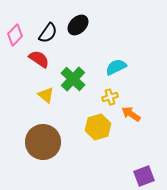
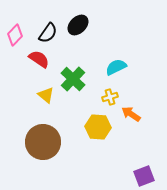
yellow hexagon: rotated 20 degrees clockwise
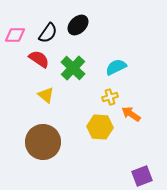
pink diamond: rotated 45 degrees clockwise
green cross: moved 11 px up
yellow hexagon: moved 2 px right
purple square: moved 2 px left
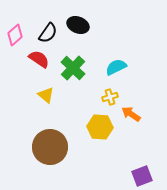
black ellipse: rotated 65 degrees clockwise
pink diamond: rotated 40 degrees counterclockwise
brown circle: moved 7 px right, 5 px down
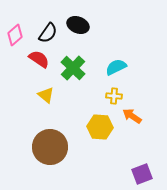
yellow cross: moved 4 px right, 1 px up; rotated 21 degrees clockwise
orange arrow: moved 1 px right, 2 px down
purple square: moved 2 px up
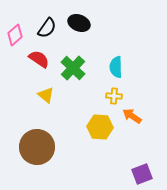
black ellipse: moved 1 px right, 2 px up
black semicircle: moved 1 px left, 5 px up
cyan semicircle: rotated 65 degrees counterclockwise
brown circle: moved 13 px left
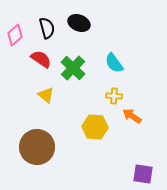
black semicircle: rotated 50 degrees counterclockwise
red semicircle: moved 2 px right
cyan semicircle: moved 2 px left, 4 px up; rotated 35 degrees counterclockwise
yellow hexagon: moved 5 px left
purple square: moved 1 px right; rotated 30 degrees clockwise
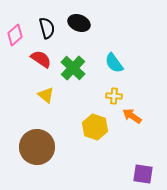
yellow hexagon: rotated 15 degrees clockwise
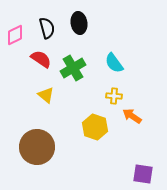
black ellipse: rotated 60 degrees clockwise
pink diamond: rotated 15 degrees clockwise
green cross: rotated 15 degrees clockwise
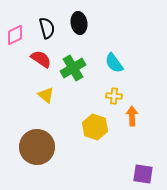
orange arrow: rotated 54 degrees clockwise
